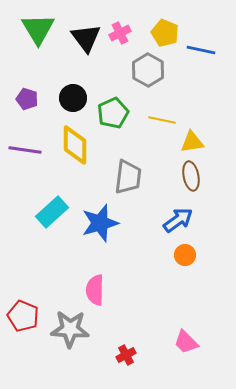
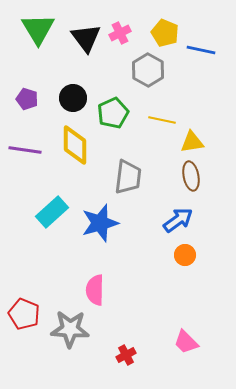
red pentagon: moved 1 px right, 2 px up
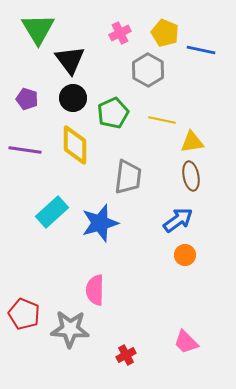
black triangle: moved 16 px left, 22 px down
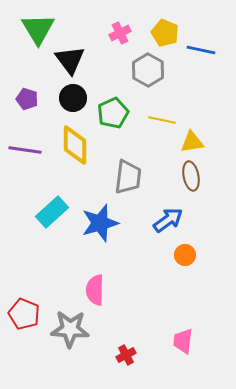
blue arrow: moved 10 px left
pink trapezoid: moved 3 px left, 1 px up; rotated 52 degrees clockwise
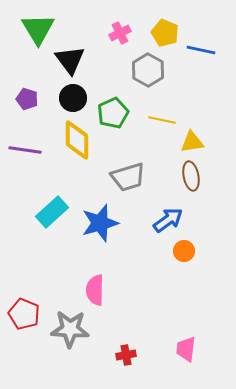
yellow diamond: moved 2 px right, 5 px up
gray trapezoid: rotated 66 degrees clockwise
orange circle: moved 1 px left, 4 px up
pink trapezoid: moved 3 px right, 8 px down
red cross: rotated 18 degrees clockwise
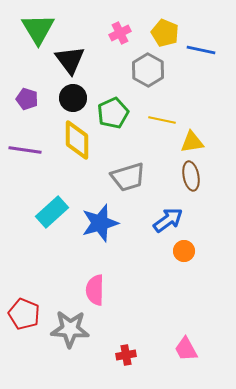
pink trapezoid: rotated 36 degrees counterclockwise
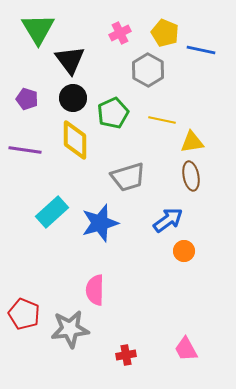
yellow diamond: moved 2 px left
gray star: rotated 9 degrees counterclockwise
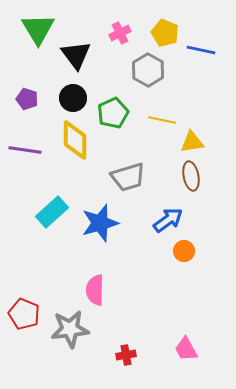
black triangle: moved 6 px right, 5 px up
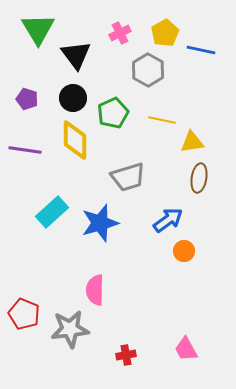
yellow pentagon: rotated 20 degrees clockwise
brown ellipse: moved 8 px right, 2 px down; rotated 20 degrees clockwise
